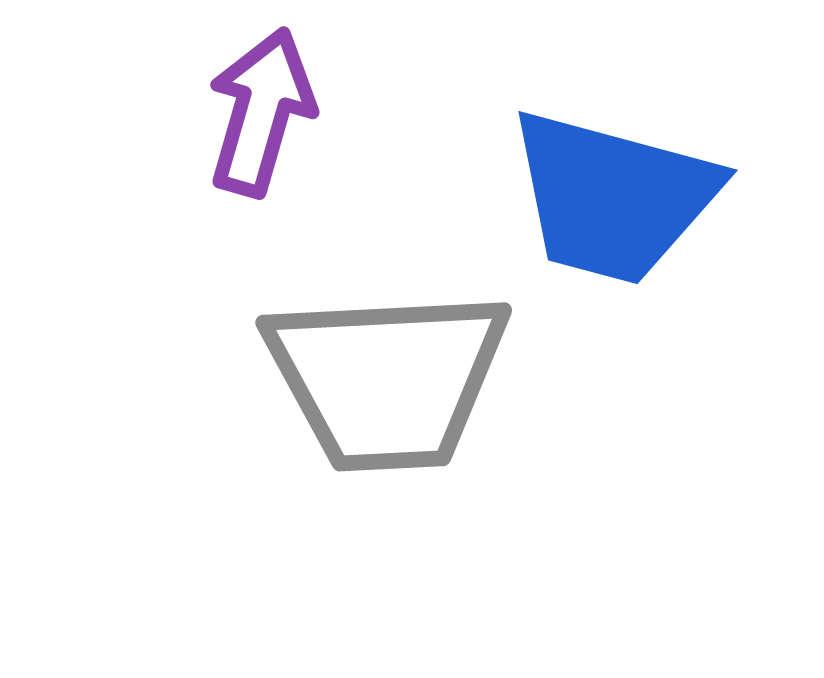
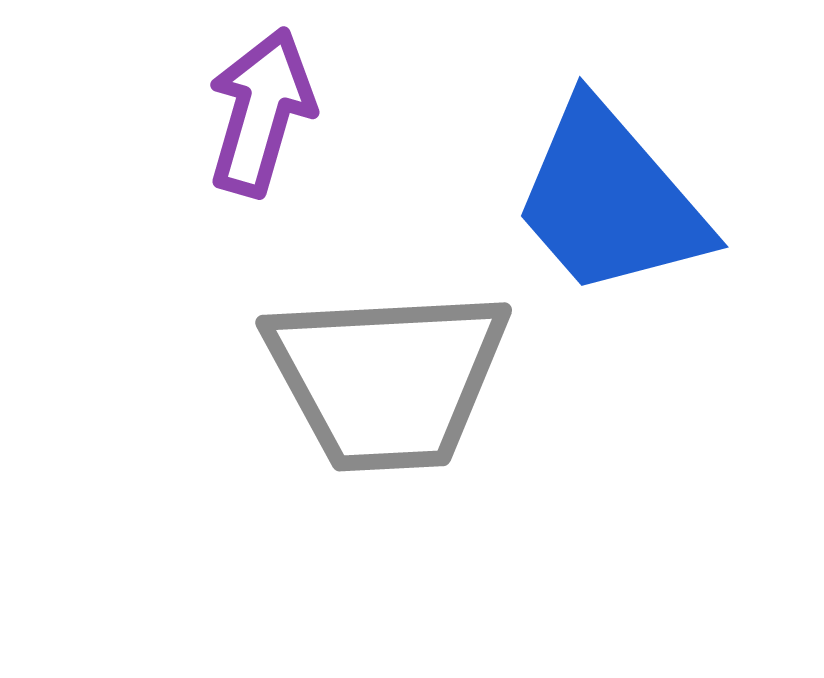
blue trapezoid: moved 3 px left, 3 px down; rotated 34 degrees clockwise
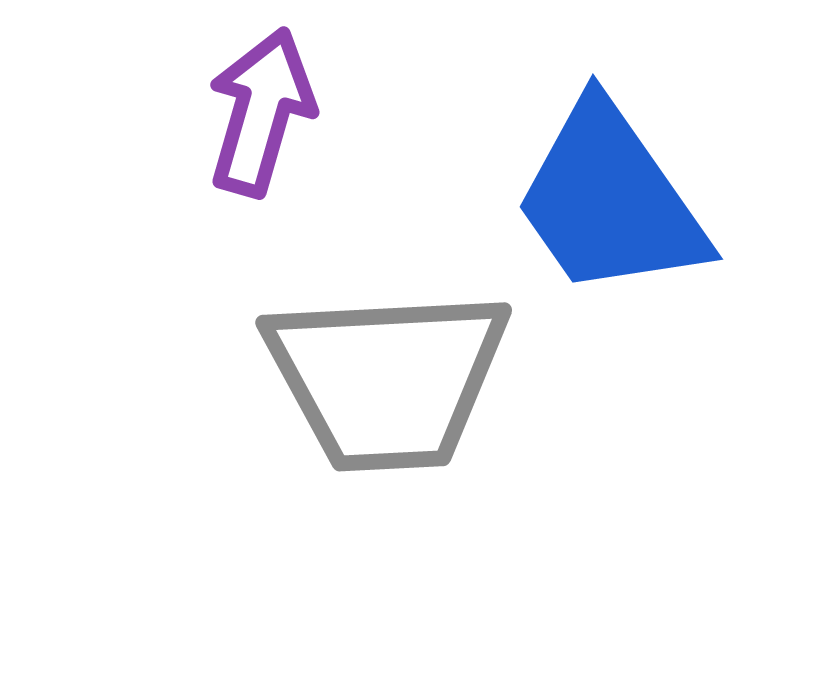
blue trapezoid: rotated 6 degrees clockwise
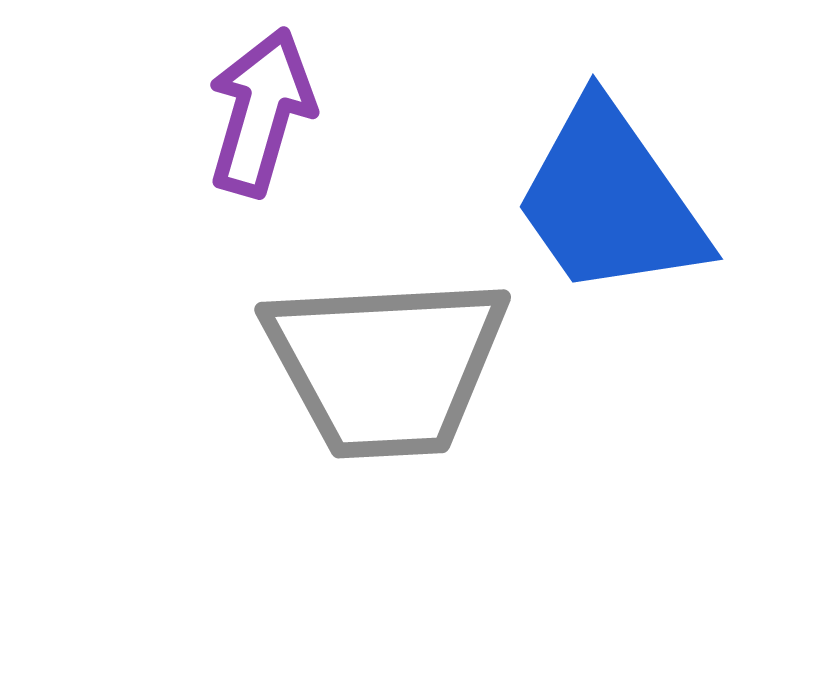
gray trapezoid: moved 1 px left, 13 px up
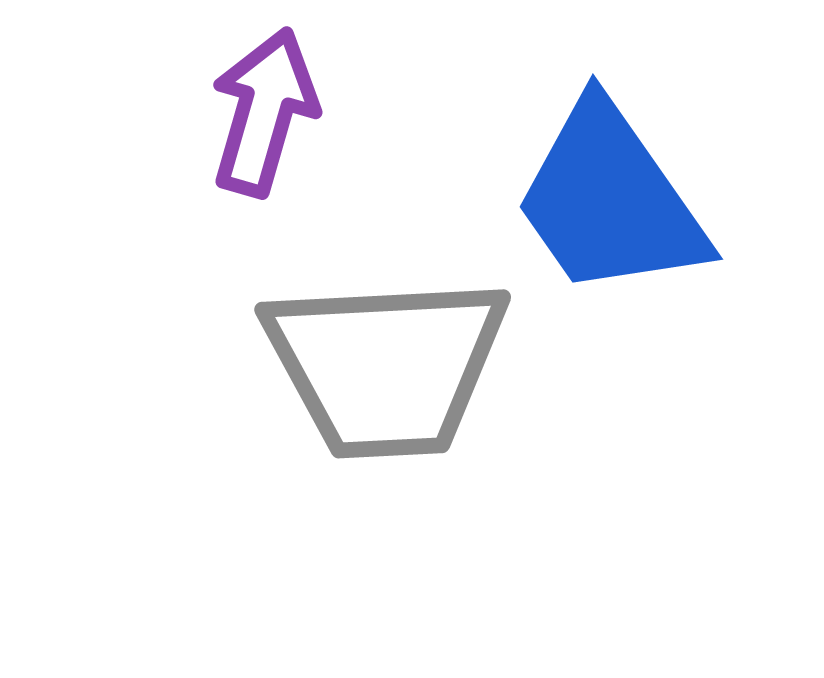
purple arrow: moved 3 px right
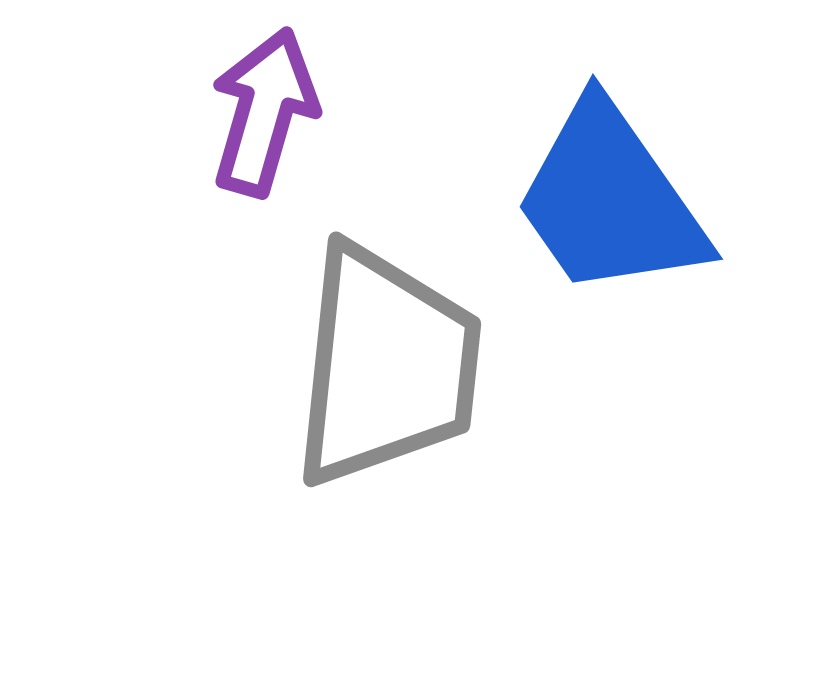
gray trapezoid: rotated 81 degrees counterclockwise
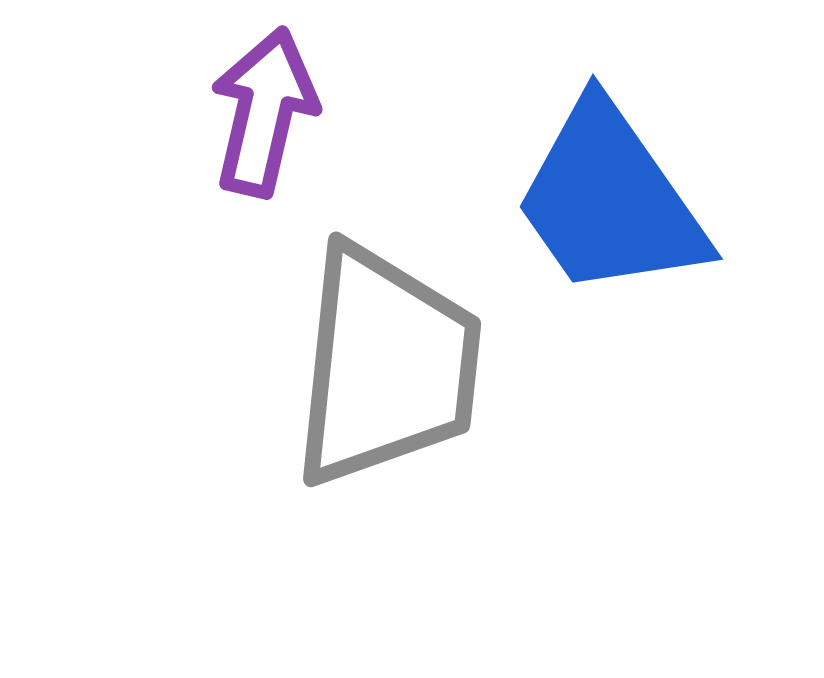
purple arrow: rotated 3 degrees counterclockwise
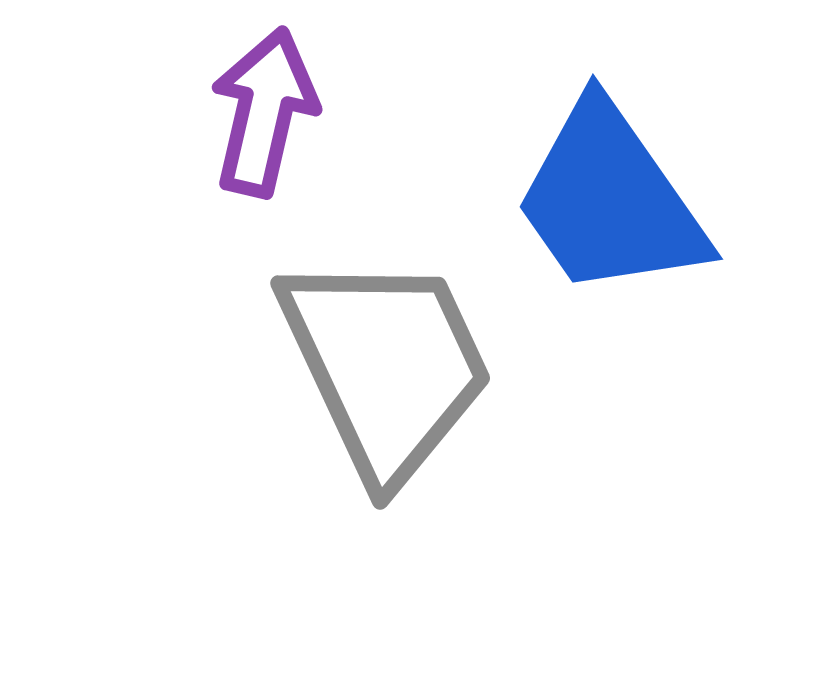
gray trapezoid: rotated 31 degrees counterclockwise
